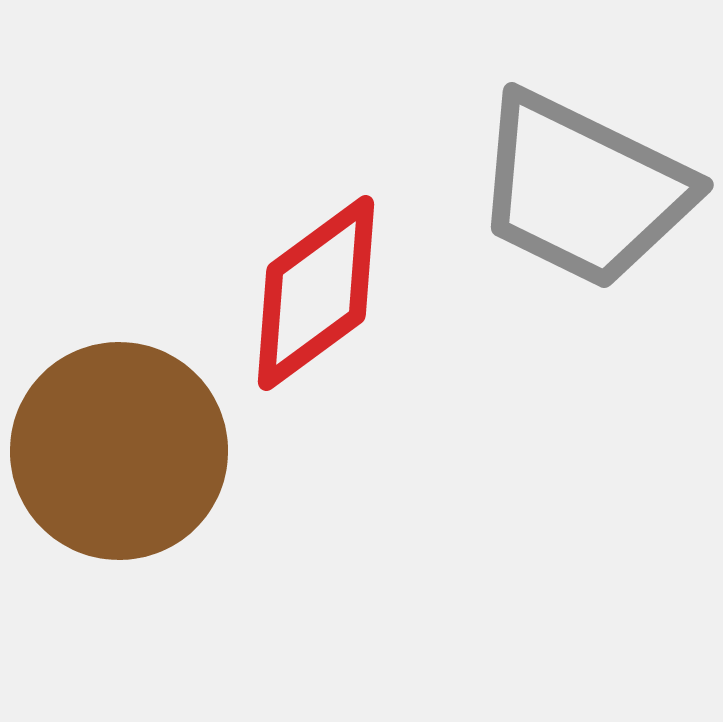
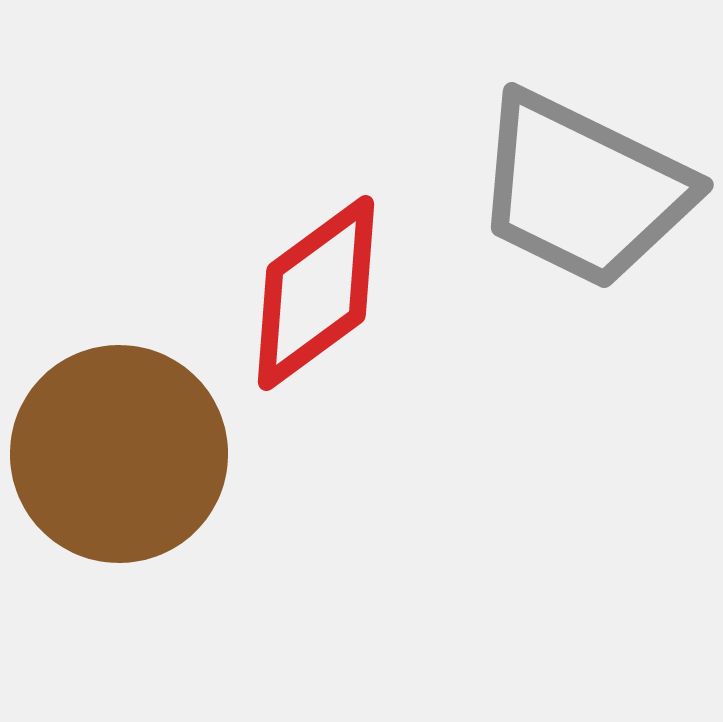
brown circle: moved 3 px down
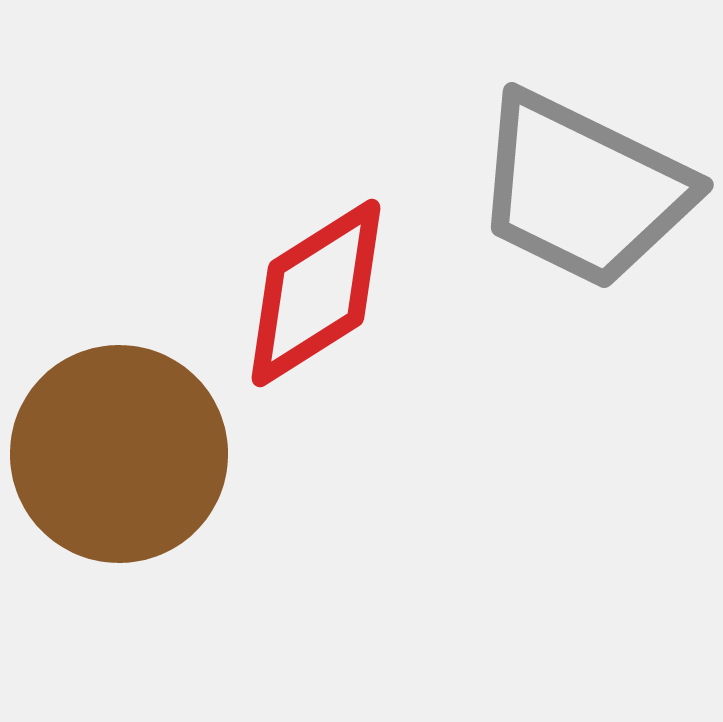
red diamond: rotated 4 degrees clockwise
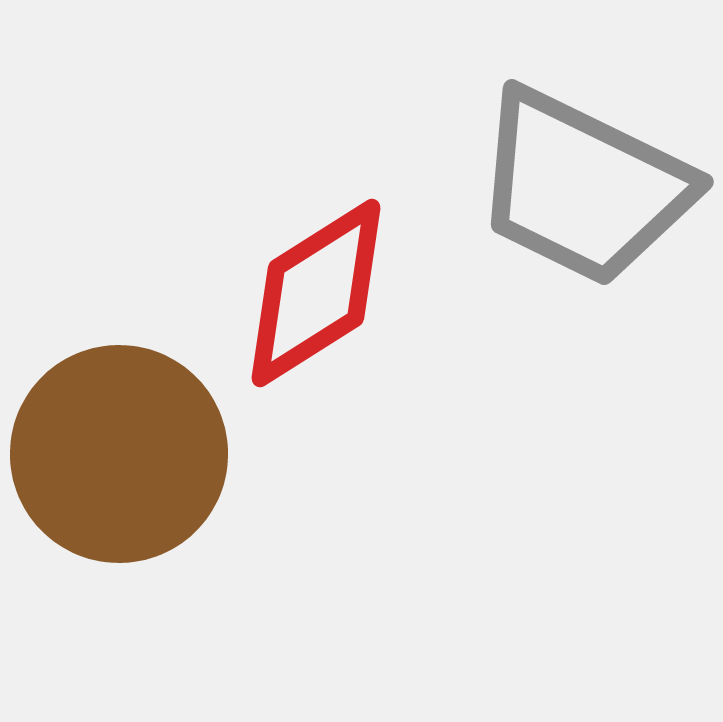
gray trapezoid: moved 3 px up
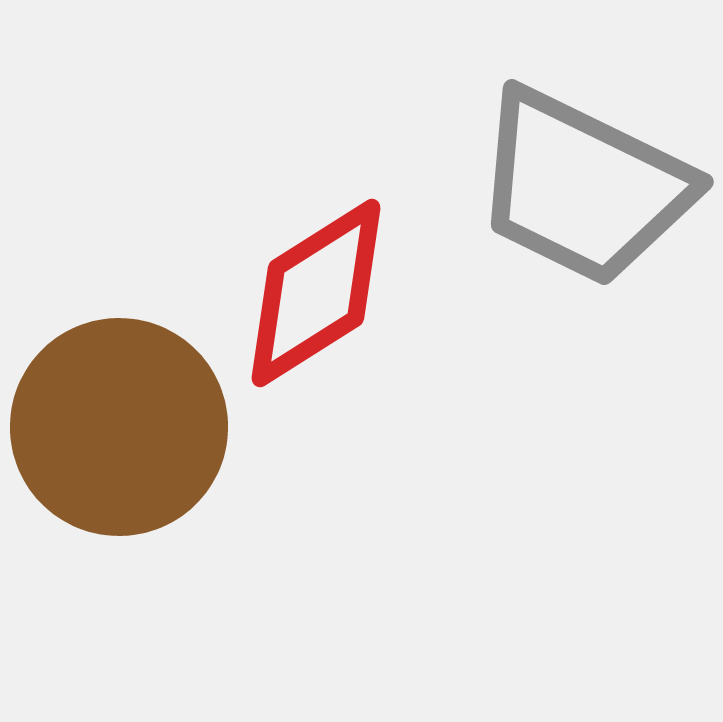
brown circle: moved 27 px up
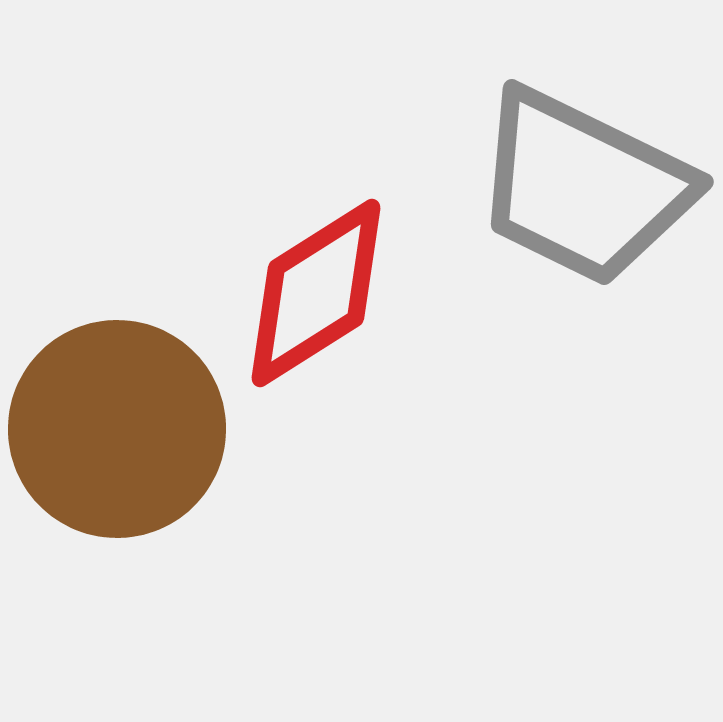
brown circle: moved 2 px left, 2 px down
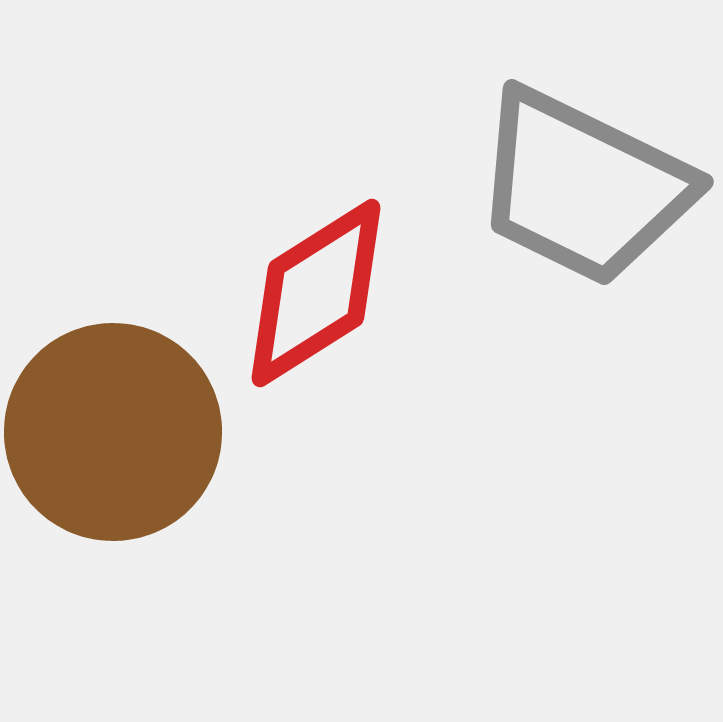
brown circle: moved 4 px left, 3 px down
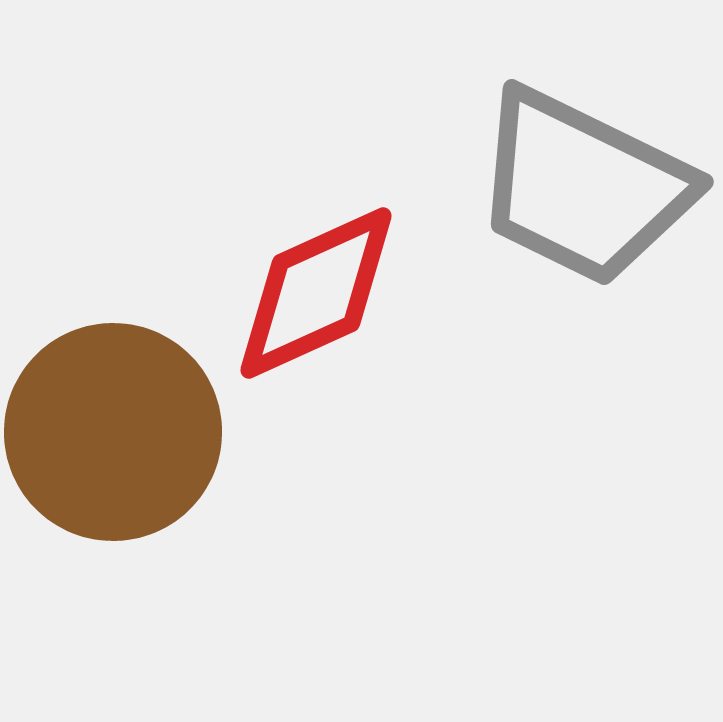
red diamond: rotated 8 degrees clockwise
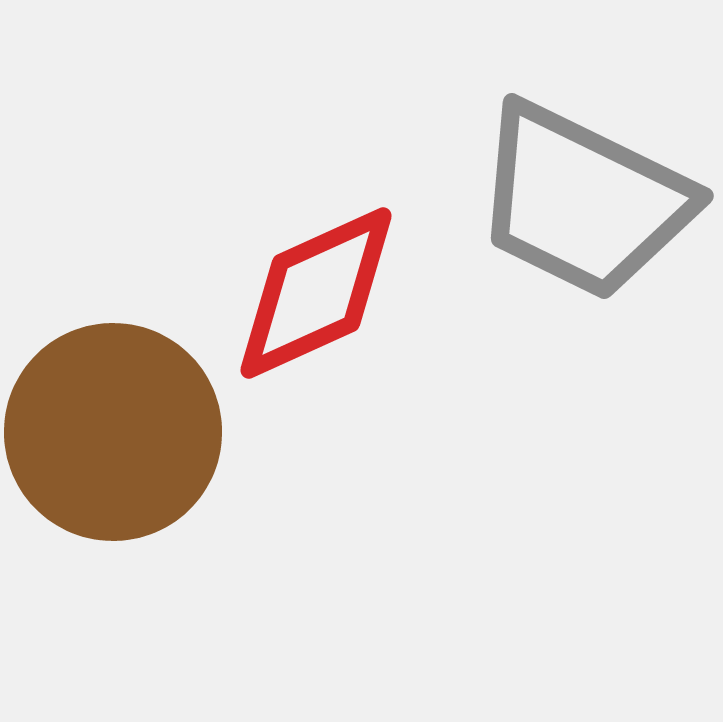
gray trapezoid: moved 14 px down
